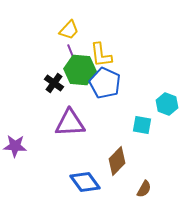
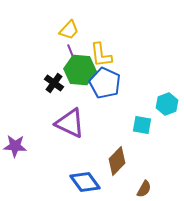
cyan hexagon: rotated 20 degrees clockwise
purple triangle: rotated 28 degrees clockwise
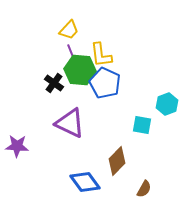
purple star: moved 2 px right
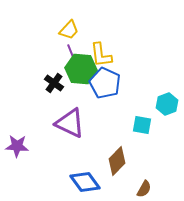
green hexagon: moved 1 px right, 1 px up
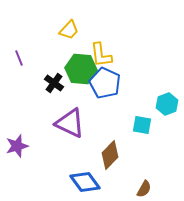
purple line: moved 52 px left, 6 px down
purple star: rotated 20 degrees counterclockwise
brown diamond: moved 7 px left, 6 px up
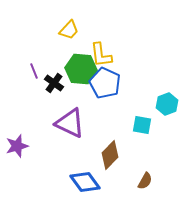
purple line: moved 15 px right, 13 px down
brown semicircle: moved 1 px right, 8 px up
